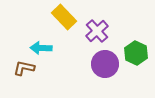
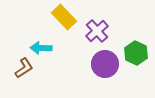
brown L-shape: rotated 135 degrees clockwise
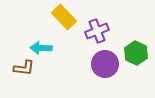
purple cross: rotated 20 degrees clockwise
brown L-shape: rotated 40 degrees clockwise
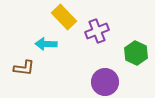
cyan arrow: moved 5 px right, 4 px up
purple circle: moved 18 px down
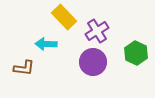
purple cross: rotated 10 degrees counterclockwise
purple circle: moved 12 px left, 20 px up
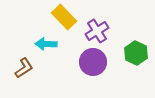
brown L-shape: rotated 40 degrees counterclockwise
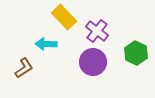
purple cross: rotated 20 degrees counterclockwise
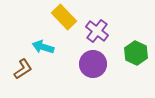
cyan arrow: moved 3 px left, 3 px down; rotated 15 degrees clockwise
purple circle: moved 2 px down
brown L-shape: moved 1 px left, 1 px down
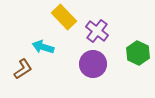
green hexagon: moved 2 px right
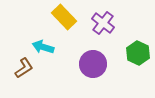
purple cross: moved 6 px right, 8 px up
brown L-shape: moved 1 px right, 1 px up
